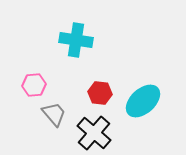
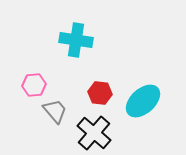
gray trapezoid: moved 1 px right, 3 px up
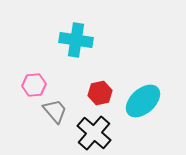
red hexagon: rotated 20 degrees counterclockwise
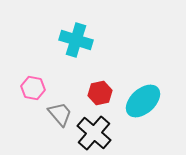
cyan cross: rotated 8 degrees clockwise
pink hexagon: moved 1 px left, 3 px down; rotated 15 degrees clockwise
gray trapezoid: moved 5 px right, 3 px down
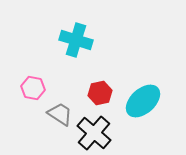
gray trapezoid: rotated 16 degrees counterclockwise
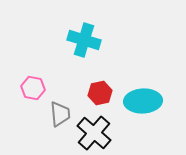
cyan cross: moved 8 px right
cyan ellipse: rotated 39 degrees clockwise
gray trapezoid: rotated 52 degrees clockwise
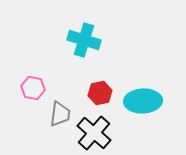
gray trapezoid: rotated 12 degrees clockwise
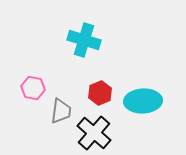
red hexagon: rotated 10 degrees counterclockwise
gray trapezoid: moved 1 px right, 3 px up
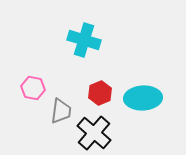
cyan ellipse: moved 3 px up
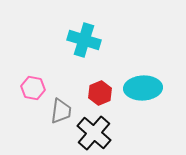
cyan ellipse: moved 10 px up
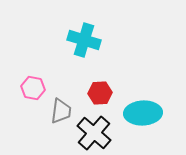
cyan ellipse: moved 25 px down
red hexagon: rotated 20 degrees clockwise
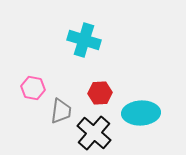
cyan ellipse: moved 2 px left
